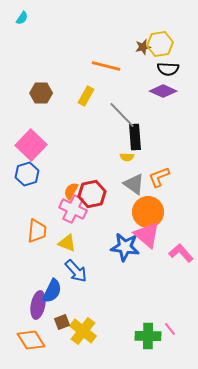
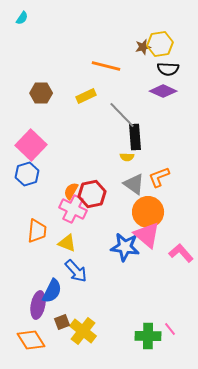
yellow rectangle: rotated 36 degrees clockwise
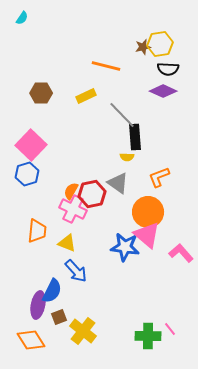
gray triangle: moved 16 px left, 1 px up
brown square: moved 3 px left, 5 px up
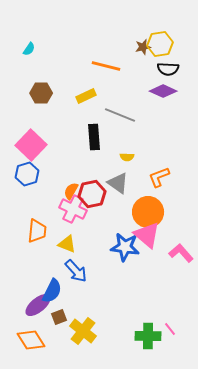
cyan semicircle: moved 7 px right, 31 px down
gray line: moved 2 px left; rotated 24 degrees counterclockwise
black rectangle: moved 41 px left
yellow triangle: moved 1 px down
purple ellipse: rotated 40 degrees clockwise
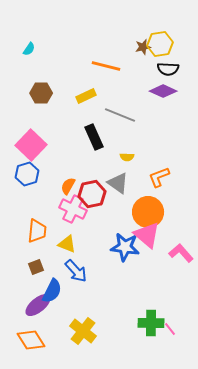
black rectangle: rotated 20 degrees counterclockwise
orange semicircle: moved 3 px left, 5 px up
brown square: moved 23 px left, 50 px up
green cross: moved 3 px right, 13 px up
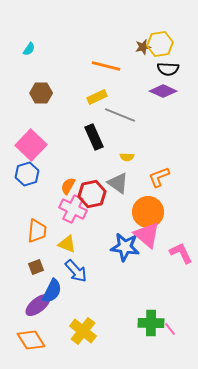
yellow rectangle: moved 11 px right, 1 px down
pink L-shape: rotated 15 degrees clockwise
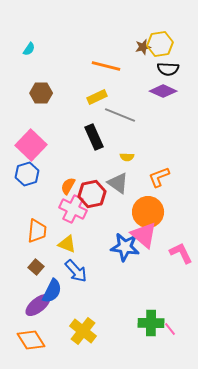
pink triangle: moved 3 px left
brown square: rotated 28 degrees counterclockwise
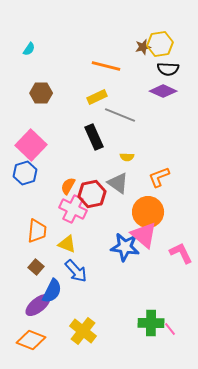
blue hexagon: moved 2 px left, 1 px up
orange diamond: rotated 36 degrees counterclockwise
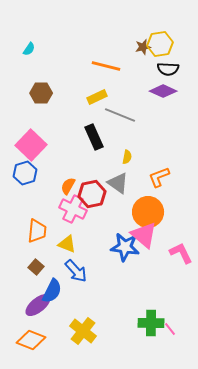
yellow semicircle: rotated 80 degrees counterclockwise
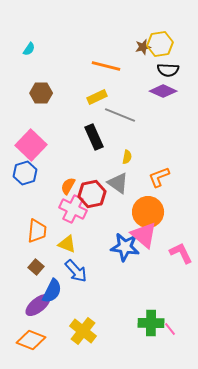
black semicircle: moved 1 px down
